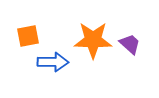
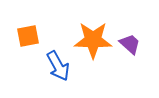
blue arrow: moved 5 px right, 4 px down; rotated 60 degrees clockwise
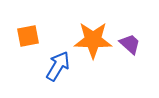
blue arrow: rotated 120 degrees counterclockwise
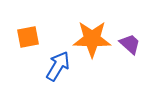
orange square: moved 1 px down
orange star: moved 1 px left, 1 px up
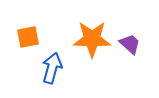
blue arrow: moved 6 px left, 2 px down; rotated 16 degrees counterclockwise
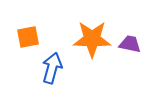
purple trapezoid: rotated 30 degrees counterclockwise
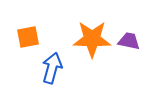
purple trapezoid: moved 1 px left, 3 px up
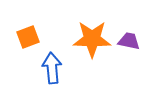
orange square: rotated 10 degrees counterclockwise
blue arrow: rotated 20 degrees counterclockwise
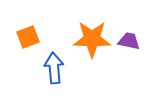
blue arrow: moved 2 px right
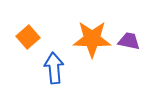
orange square: rotated 20 degrees counterclockwise
